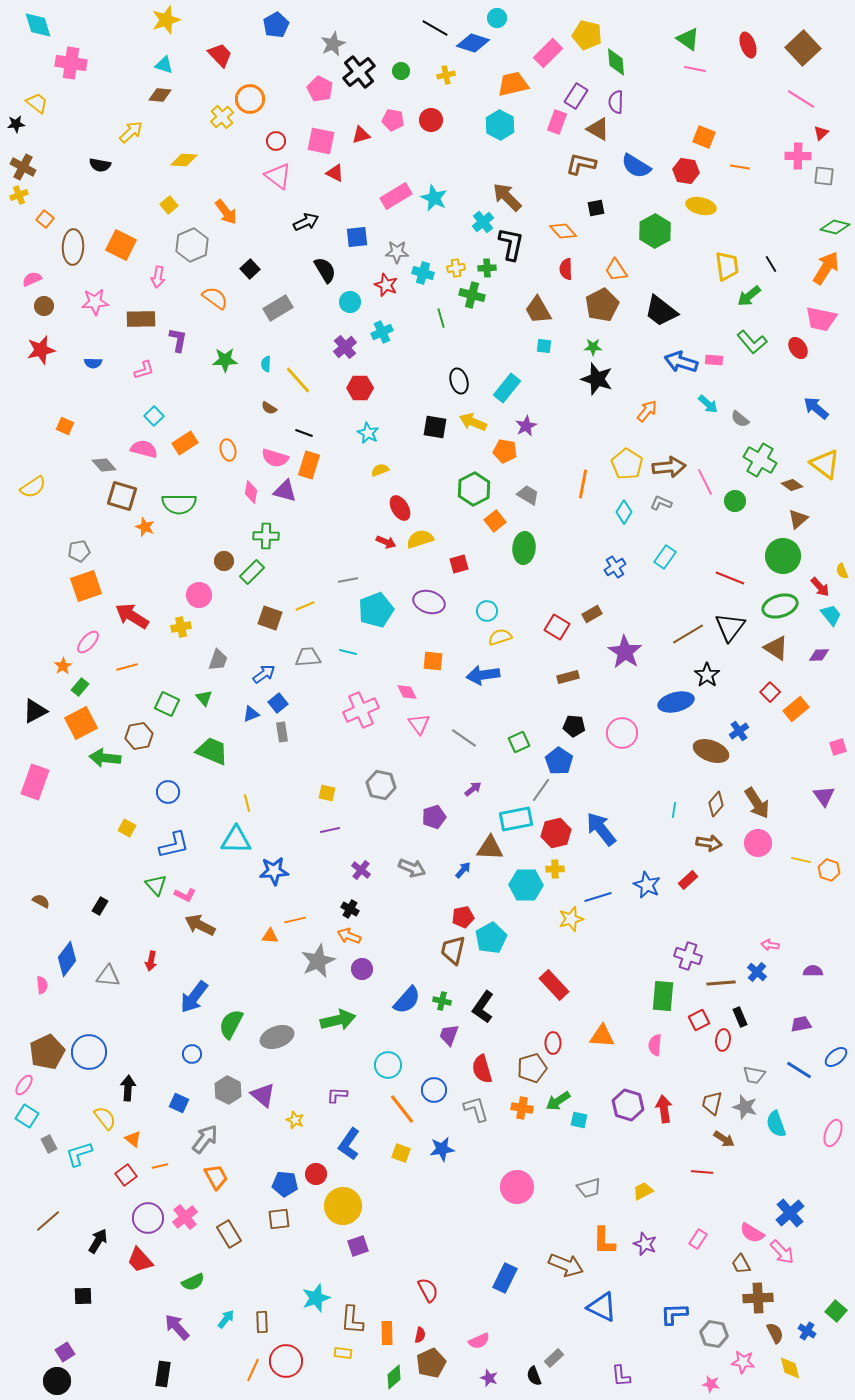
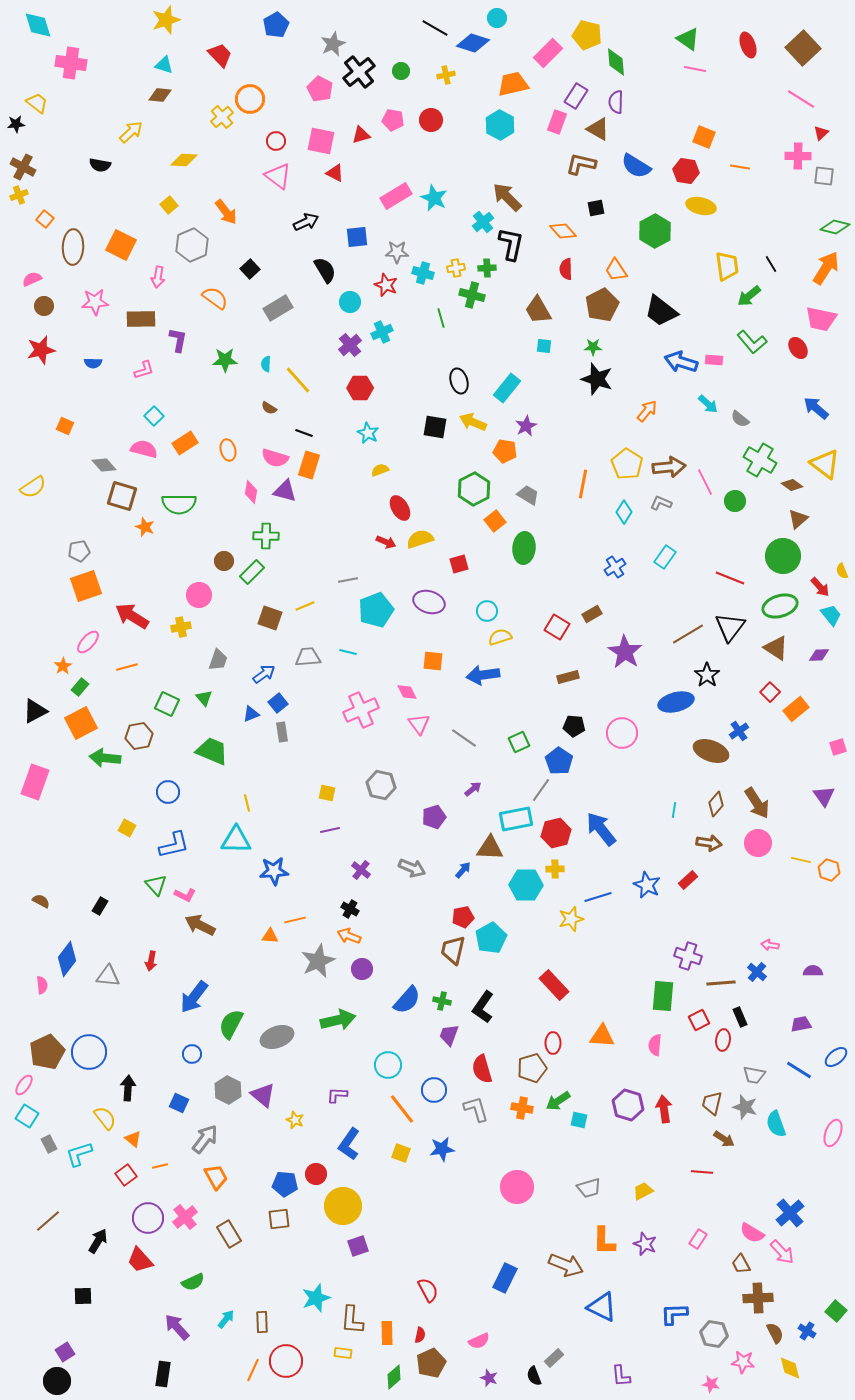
purple cross at (345, 347): moved 5 px right, 2 px up
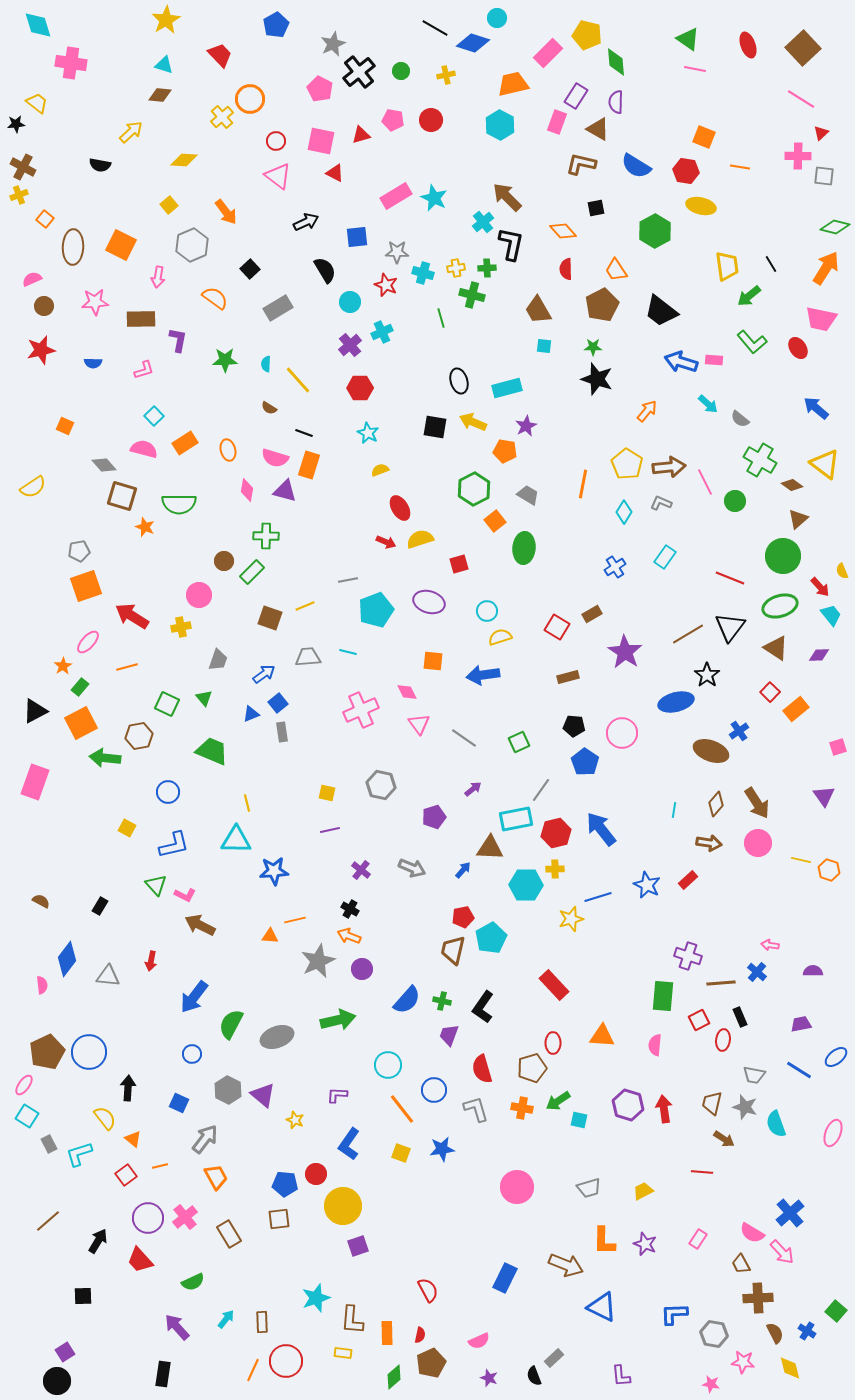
yellow star at (166, 20): rotated 12 degrees counterclockwise
cyan rectangle at (507, 388): rotated 36 degrees clockwise
pink diamond at (251, 492): moved 4 px left, 2 px up
blue pentagon at (559, 761): moved 26 px right, 1 px down
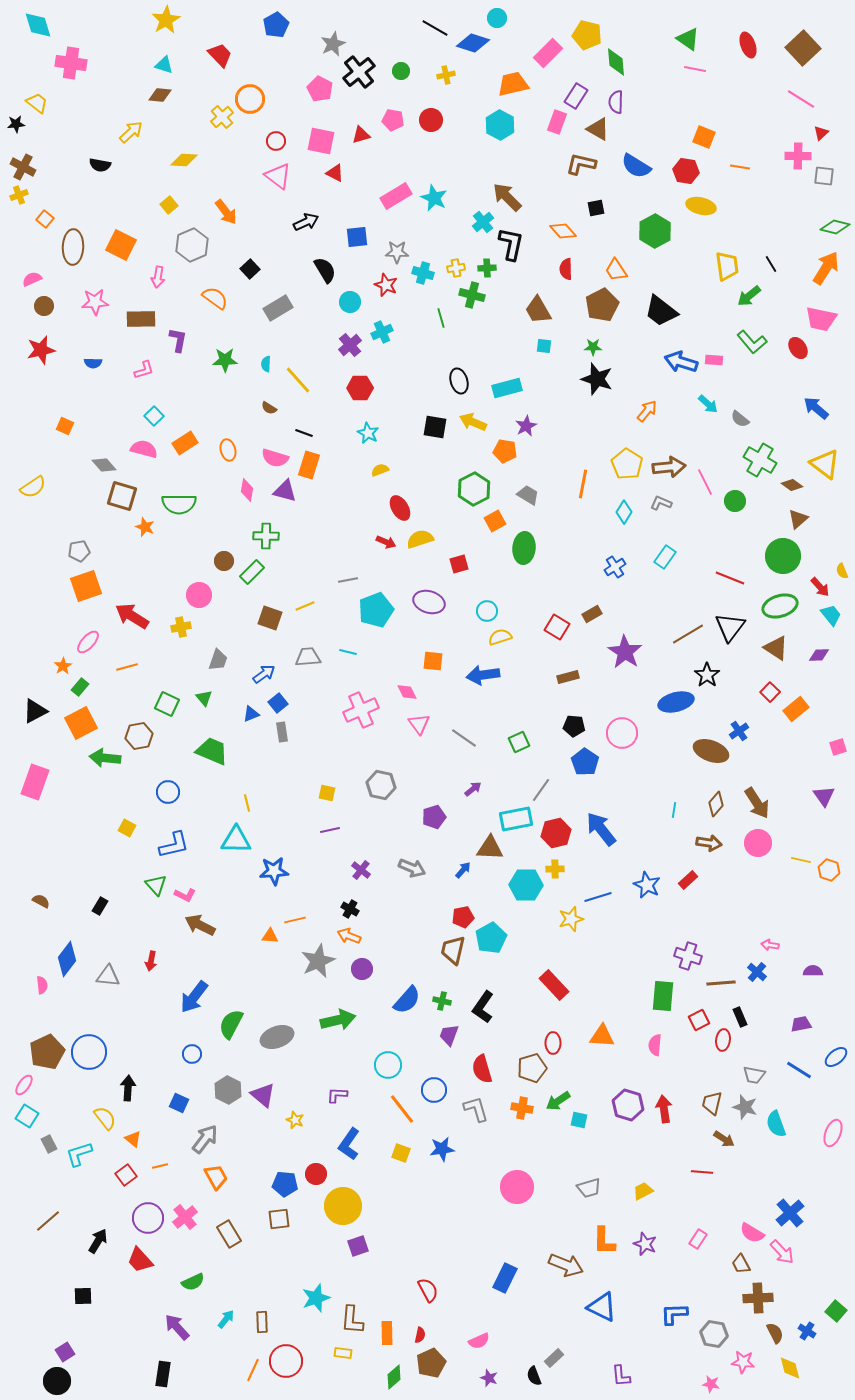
orange square at (495, 521): rotated 10 degrees clockwise
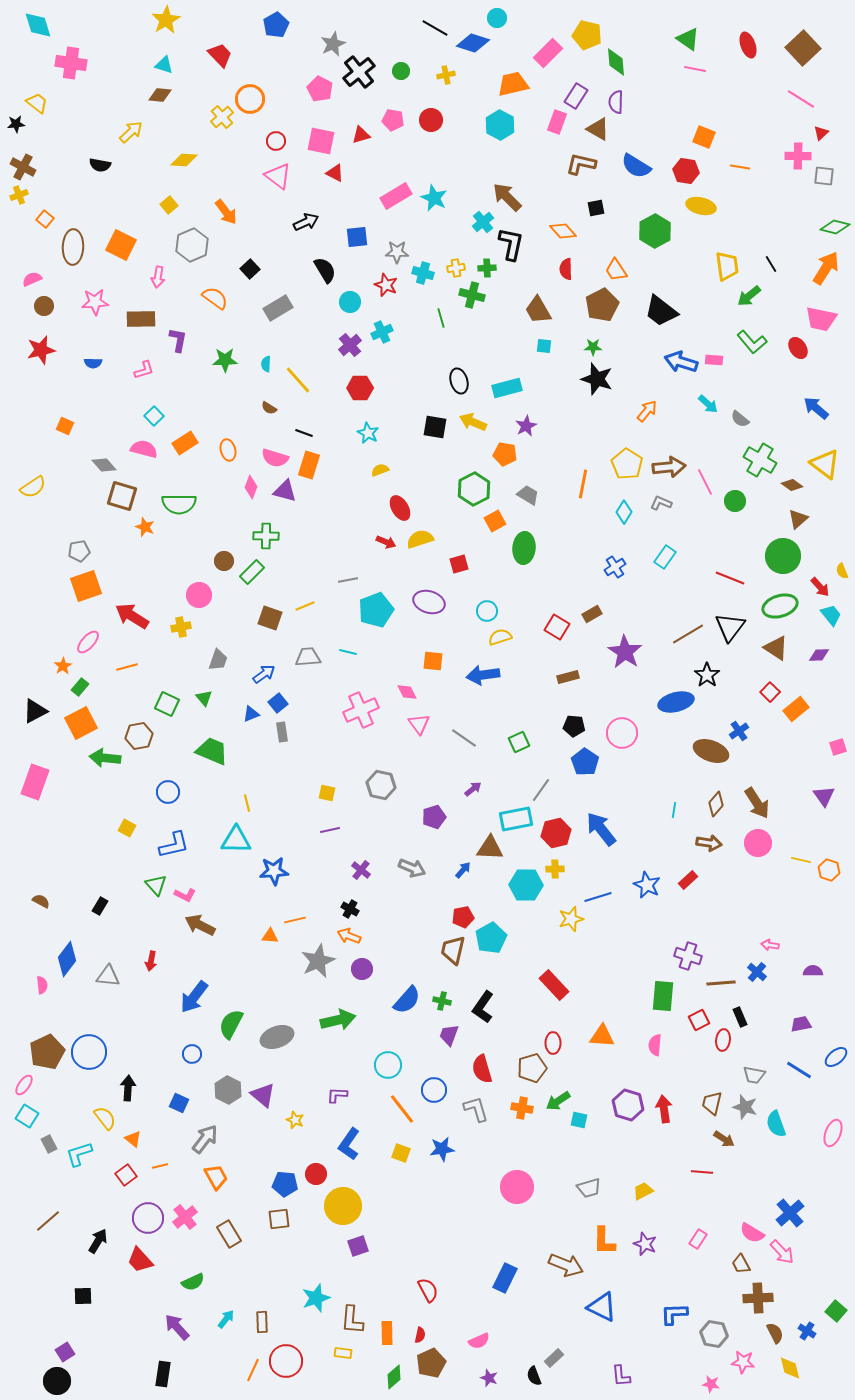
orange pentagon at (505, 451): moved 3 px down
pink diamond at (247, 490): moved 4 px right, 3 px up; rotated 10 degrees clockwise
